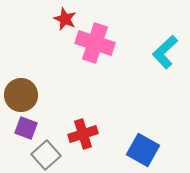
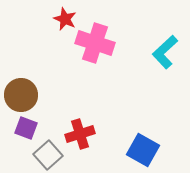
red cross: moved 3 px left
gray square: moved 2 px right
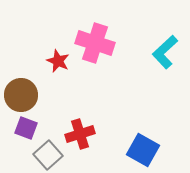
red star: moved 7 px left, 42 px down
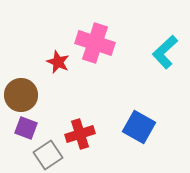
red star: moved 1 px down
blue square: moved 4 px left, 23 px up
gray square: rotated 8 degrees clockwise
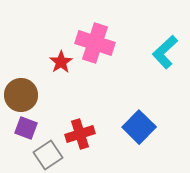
red star: moved 3 px right; rotated 15 degrees clockwise
blue square: rotated 16 degrees clockwise
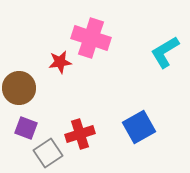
pink cross: moved 4 px left, 5 px up
cyan L-shape: rotated 12 degrees clockwise
red star: moved 1 px left; rotated 25 degrees clockwise
brown circle: moved 2 px left, 7 px up
blue square: rotated 16 degrees clockwise
gray square: moved 2 px up
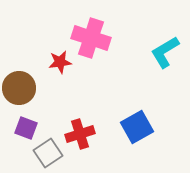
blue square: moved 2 px left
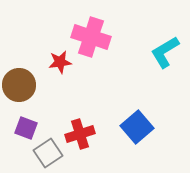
pink cross: moved 1 px up
brown circle: moved 3 px up
blue square: rotated 12 degrees counterclockwise
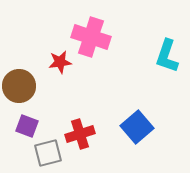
cyan L-shape: moved 2 px right, 4 px down; rotated 40 degrees counterclockwise
brown circle: moved 1 px down
purple square: moved 1 px right, 2 px up
gray square: rotated 20 degrees clockwise
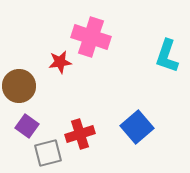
purple square: rotated 15 degrees clockwise
